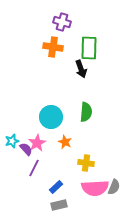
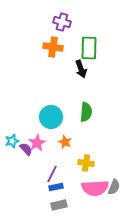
purple line: moved 18 px right, 6 px down
blue rectangle: rotated 32 degrees clockwise
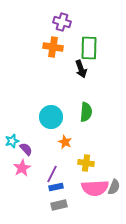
pink star: moved 15 px left, 25 px down
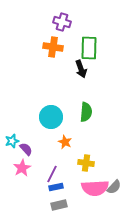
gray semicircle: rotated 21 degrees clockwise
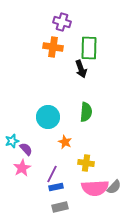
cyan circle: moved 3 px left
gray rectangle: moved 1 px right, 2 px down
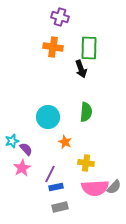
purple cross: moved 2 px left, 5 px up
purple line: moved 2 px left
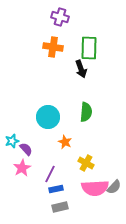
yellow cross: rotated 21 degrees clockwise
blue rectangle: moved 2 px down
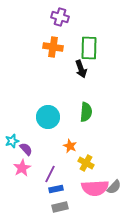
orange star: moved 5 px right, 4 px down
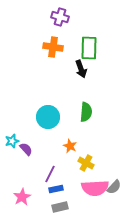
pink star: moved 29 px down
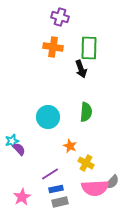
purple semicircle: moved 7 px left
purple line: rotated 30 degrees clockwise
gray semicircle: moved 2 px left, 5 px up
gray rectangle: moved 5 px up
